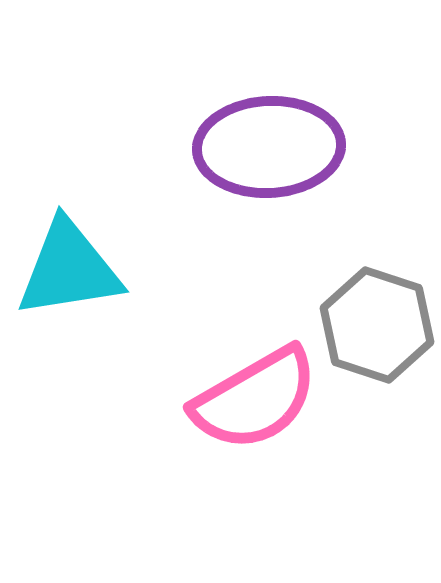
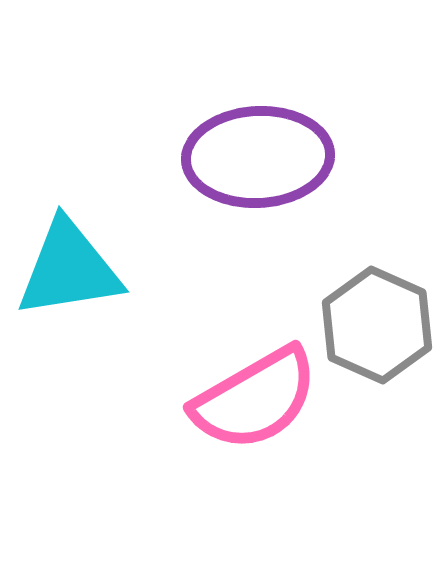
purple ellipse: moved 11 px left, 10 px down
gray hexagon: rotated 6 degrees clockwise
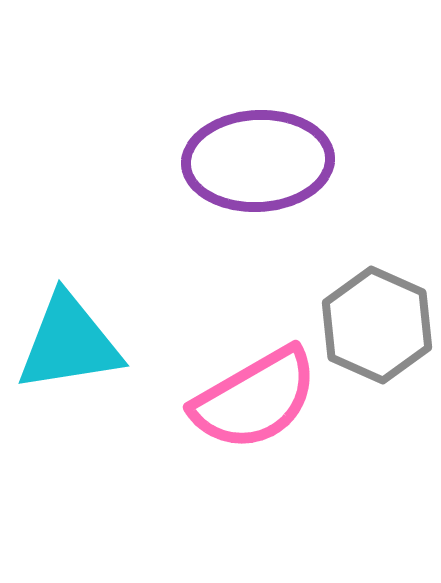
purple ellipse: moved 4 px down
cyan triangle: moved 74 px down
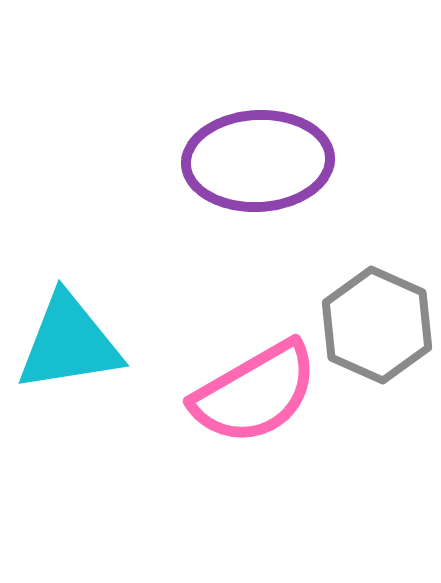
pink semicircle: moved 6 px up
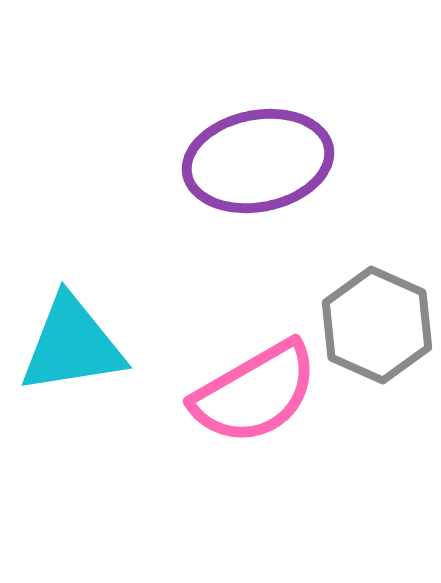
purple ellipse: rotated 8 degrees counterclockwise
cyan triangle: moved 3 px right, 2 px down
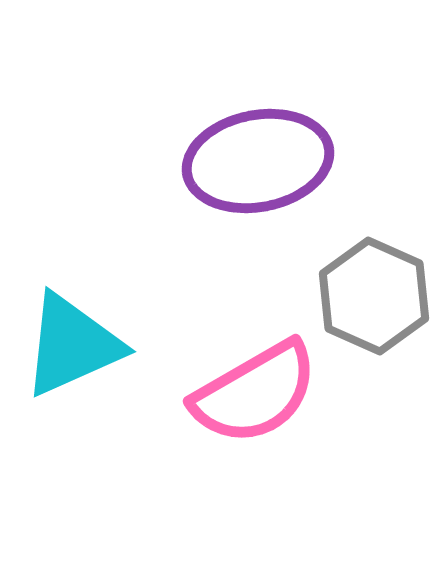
gray hexagon: moved 3 px left, 29 px up
cyan triangle: rotated 15 degrees counterclockwise
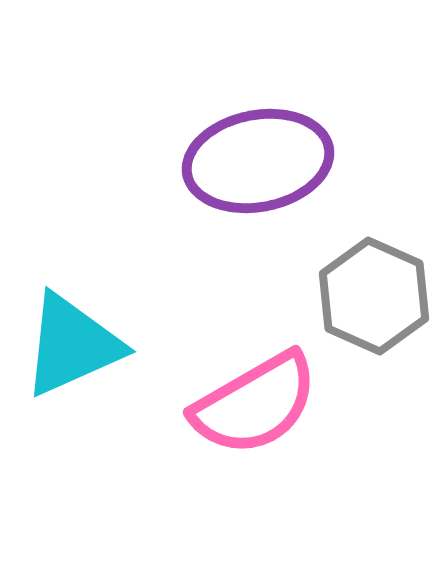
pink semicircle: moved 11 px down
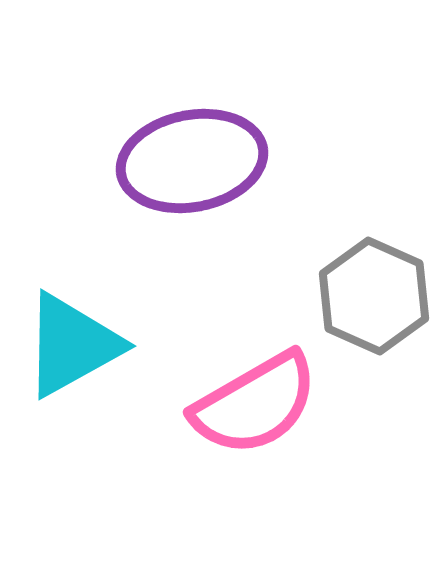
purple ellipse: moved 66 px left
cyan triangle: rotated 5 degrees counterclockwise
